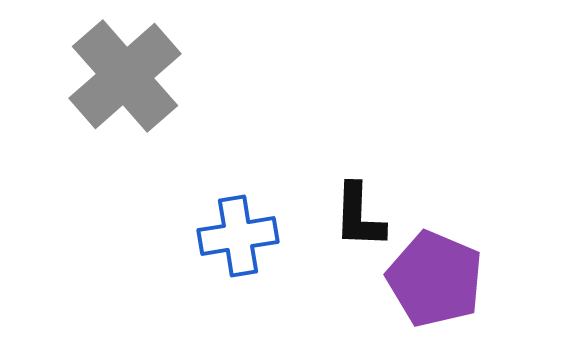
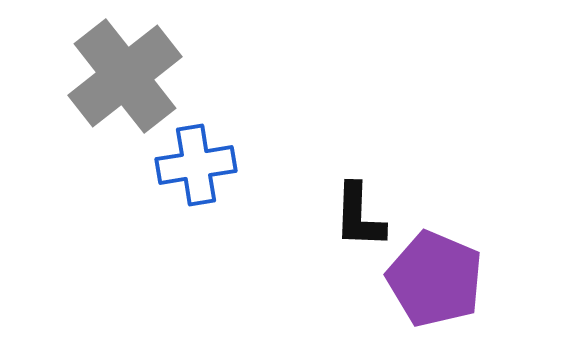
gray cross: rotated 3 degrees clockwise
blue cross: moved 42 px left, 71 px up
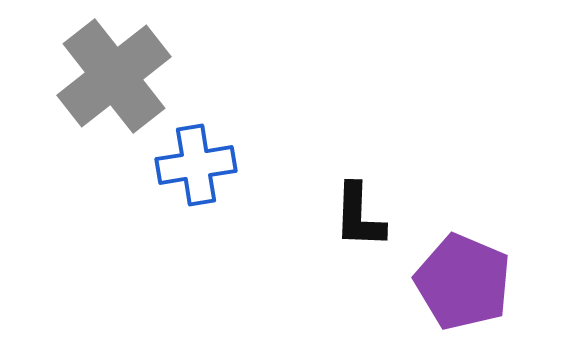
gray cross: moved 11 px left
purple pentagon: moved 28 px right, 3 px down
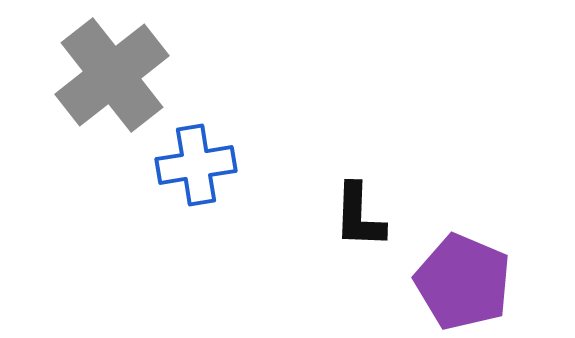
gray cross: moved 2 px left, 1 px up
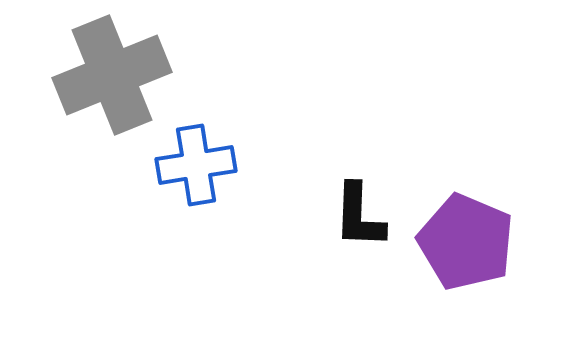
gray cross: rotated 16 degrees clockwise
purple pentagon: moved 3 px right, 40 px up
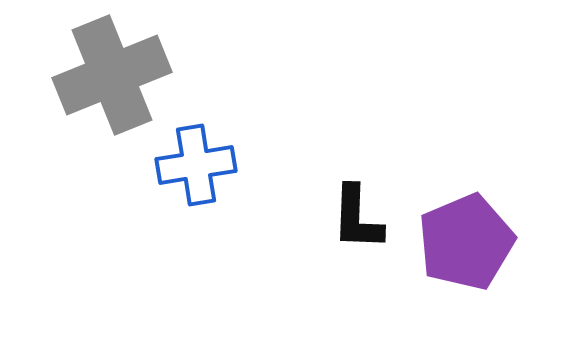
black L-shape: moved 2 px left, 2 px down
purple pentagon: rotated 26 degrees clockwise
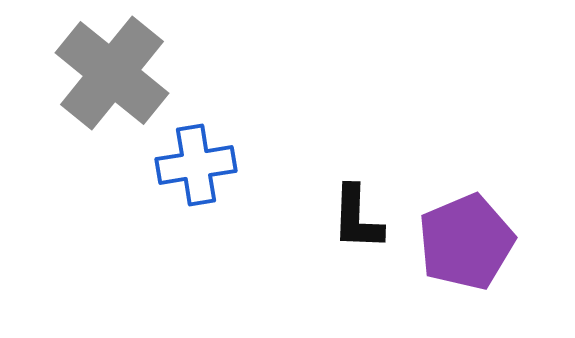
gray cross: moved 2 px up; rotated 29 degrees counterclockwise
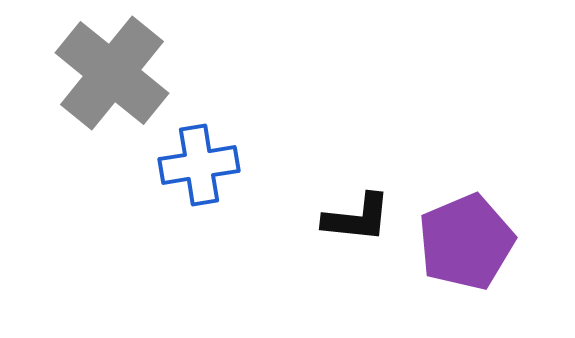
blue cross: moved 3 px right
black L-shape: rotated 86 degrees counterclockwise
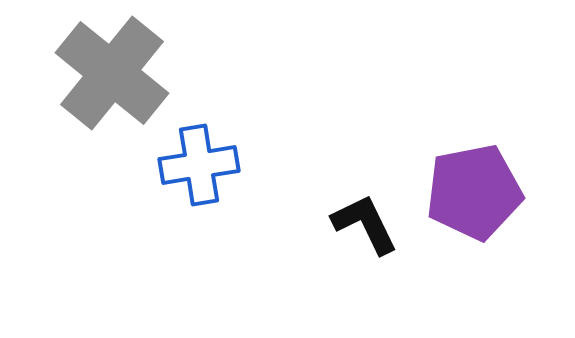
black L-shape: moved 8 px right, 6 px down; rotated 122 degrees counterclockwise
purple pentagon: moved 8 px right, 50 px up; rotated 12 degrees clockwise
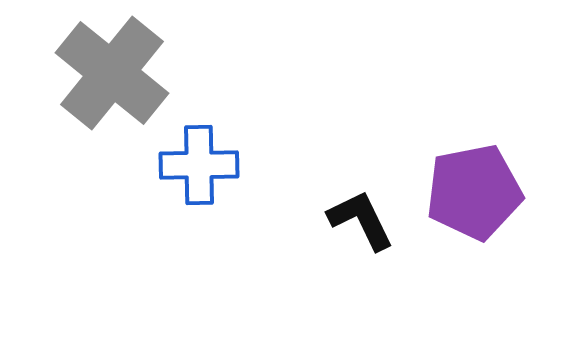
blue cross: rotated 8 degrees clockwise
black L-shape: moved 4 px left, 4 px up
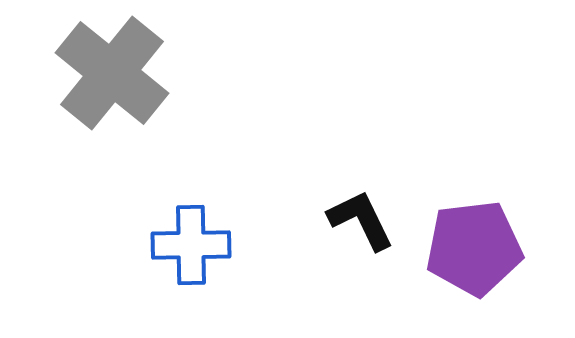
blue cross: moved 8 px left, 80 px down
purple pentagon: moved 56 px down; rotated 4 degrees clockwise
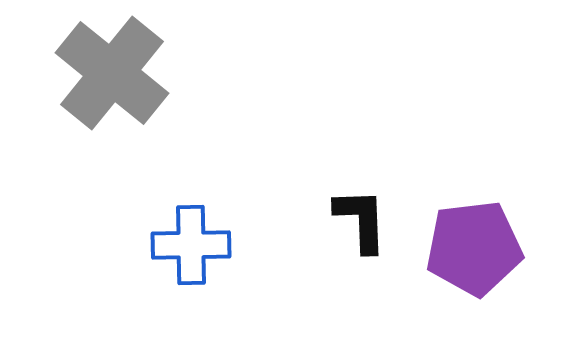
black L-shape: rotated 24 degrees clockwise
